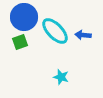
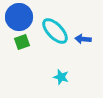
blue circle: moved 5 px left
blue arrow: moved 4 px down
green square: moved 2 px right
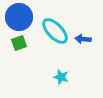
green square: moved 3 px left, 1 px down
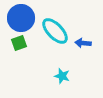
blue circle: moved 2 px right, 1 px down
blue arrow: moved 4 px down
cyan star: moved 1 px right, 1 px up
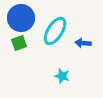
cyan ellipse: rotated 76 degrees clockwise
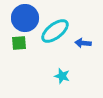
blue circle: moved 4 px right
cyan ellipse: rotated 20 degrees clockwise
green square: rotated 14 degrees clockwise
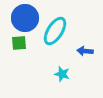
cyan ellipse: rotated 20 degrees counterclockwise
blue arrow: moved 2 px right, 8 px down
cyan star: moved 2 px up
